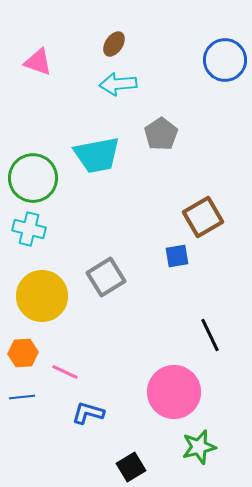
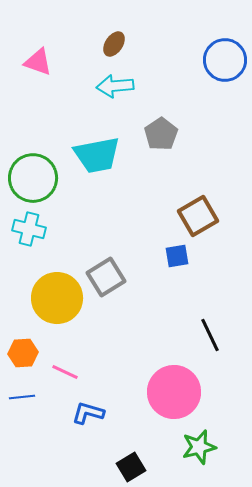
cyan arrow: moved 3 px left, 2 px down
brown square: moved 5 px left, 1 px up
yellow circle: moved 15 px right, 2 px down
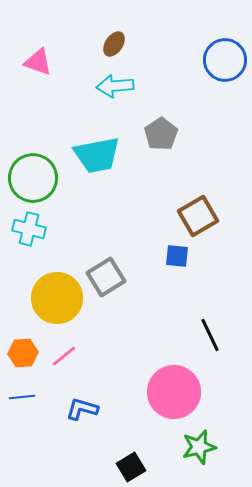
blue square: rotated 15 degrees clockwise
pink line: moved 1 px left, 16 px up; rotated 64 degrees counterclockwise
blue L-shape: moved 6 px left, 4 px up
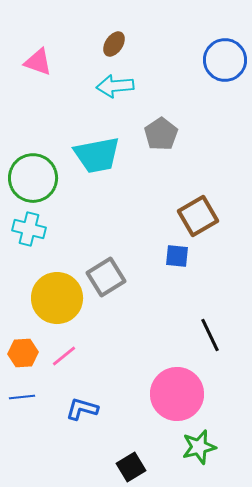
pink circle: moved 3 px right, 2 px down
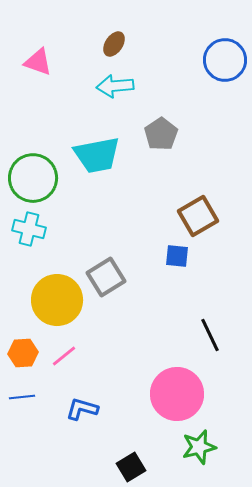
yellow circle: moved 2 px down
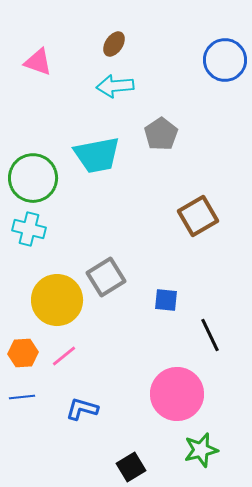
blue square: moved 11 px left, 44 px down
green star: moved 2 px right, 3 px down
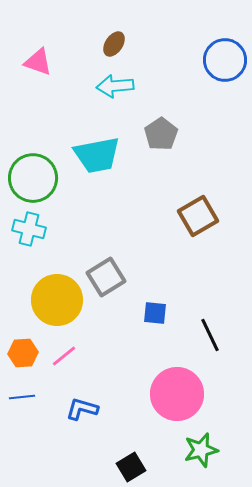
blue square: moved 11 px left, 13 px down
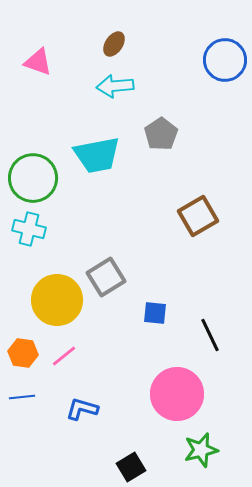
orange hexagon: rotated 12 degrees clockwise
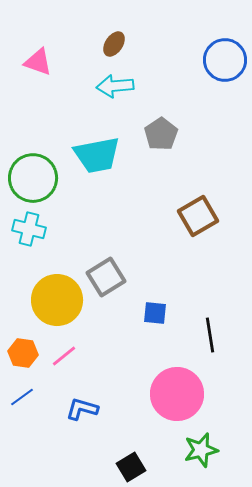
black line: rotated 16 degrees clockwise
blue line: rotated 30 degrees counterclockwise
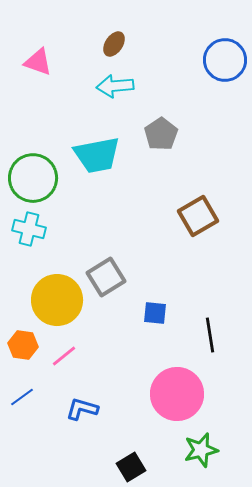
orange hexagon: moved 8 px up
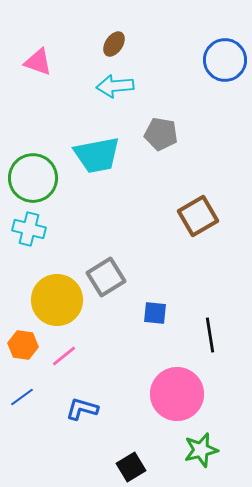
gray pentagon: rotated 28 degrees counterclockwise
